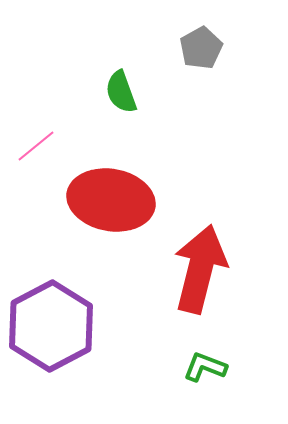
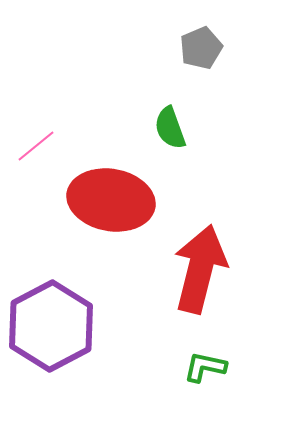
gray pentagon: rotated 6 degrees clockwise
green semicircle: moved 49 px right, 36 px down
green L-shape: rotated 9 degrees counterclockwise
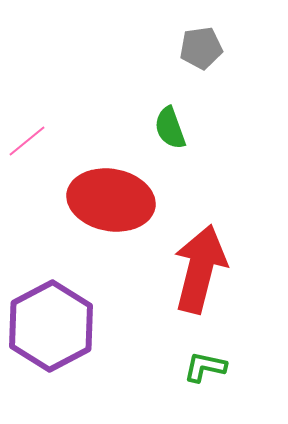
gray pentagon: rotated 15 degrees clockwise
pink line: moved 9 px left, 5 px up
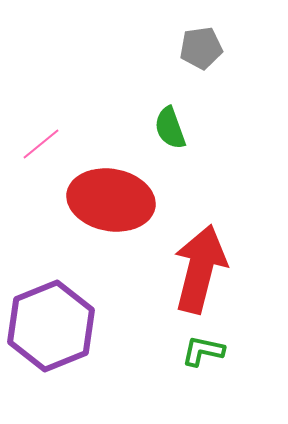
pink line: moved 14 px right, 3 px down
purple hexagon: rotated 6 degrees clockwise
green L-shape: moved 2 px left, 16 px up
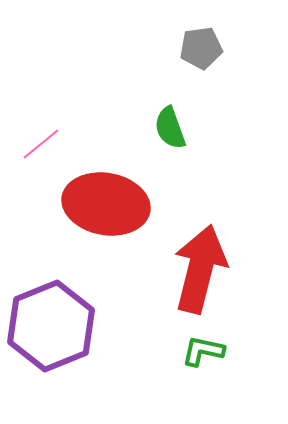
red ellipse: moved 5 px left, 4 px down
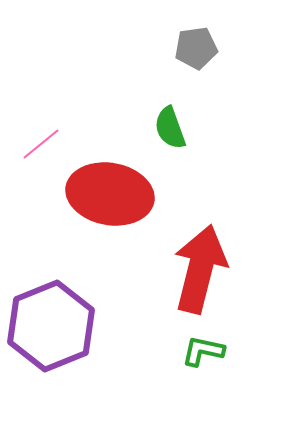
gray pentagon: moved 5 px left
red ellipse: moved 4 px right, 10 px up
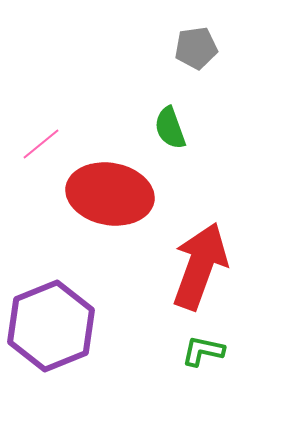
red arrow: moved 3 px up; rotated 6 degrees clockwise
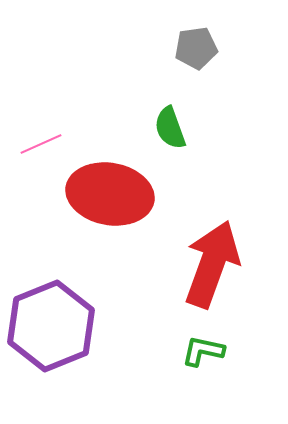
pink line: rotated 15 degrees clockwise
red arrow: moved 12 px right, 2 px up
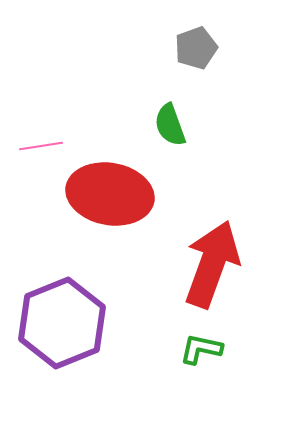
gray pentagon: rotated 12 degrees counterclockwise
green semicircle: moved 3 px up
pink line: moved 2 px down; rotated 15 degrees clockwise
purple hexagon: moved 11 px right, 3 px up
green L-shape: moved 2 px left, 2 px up
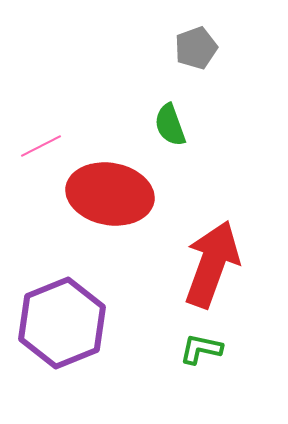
pink line: rotated 18 degrees counterclockwise
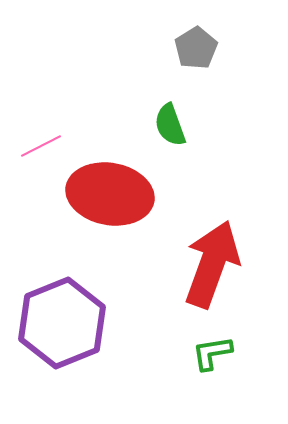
gray pentagon: rotated 12 degrees counterclockwise
green L-shape: moved 11 px right, 4 px down; rotated 21 degrees counterclockwise
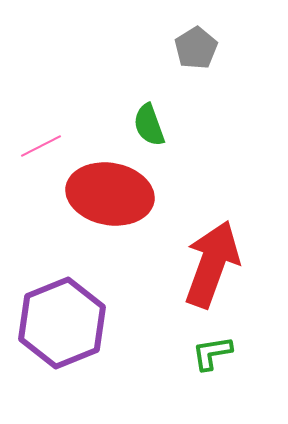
green semicircle: moved 21 px left
